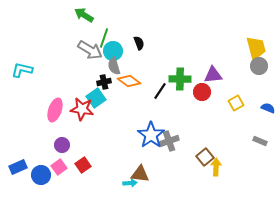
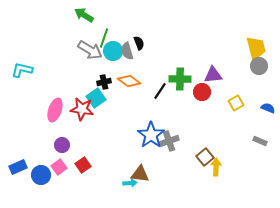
gray semicircle: moved 13 px right, 15 px up
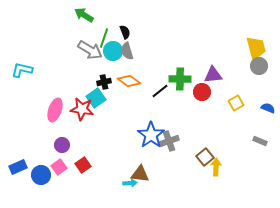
black semicircle: moved 14 px left, 11 px up
black line: rotated 18 degrees clockwise
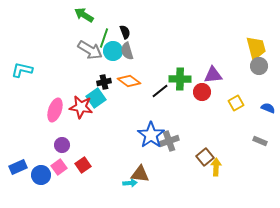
red star: moved 1 px left, 2 px up
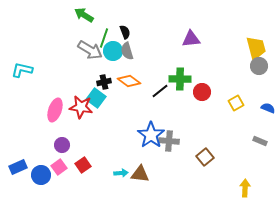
purple triangle: moved 22 px left, 36 px up
cyan square: rotated 18 degrees counterclockwise
gray cross: rotated 24 degrees clockwise
yellow arrow: moved 29 px right, 21 px down
cyan arrow: moved 9 px left, 10 px up
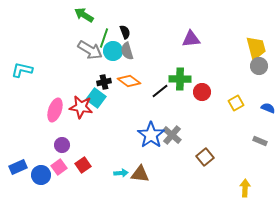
gray cross: moved 3 px right, 6 px up; rotated 36 degrees clockwise
